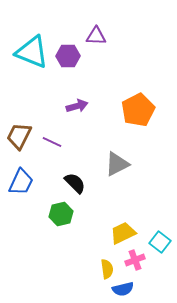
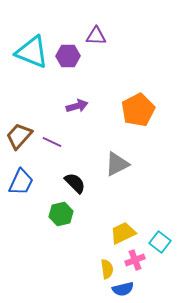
brown trapezoid: rotated 16 degrees clockwise
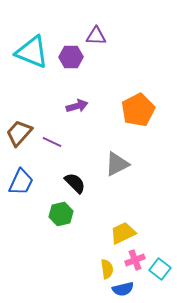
purple hexagon: moved 3 px right, 1 px down
brown trapezoid: moved 3 px up
cyan square: moved 27 px down
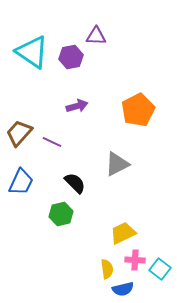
cyan triangle: rotated 12 degrees clockwise
purple hexagon: rotated 10 degrees counterclockwise
pink cross: rotated 24 degrees clockwise
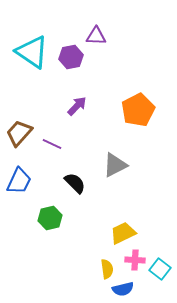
purple arrow: rotated 30 degrees counterclockwise
purple line: moved 2 px down
gray triangle: moved 2 px left, 1 px down
blue trapezoid: moved 2 px left, 1 px up
green hexagon: moved 11 px left, 4 px down
